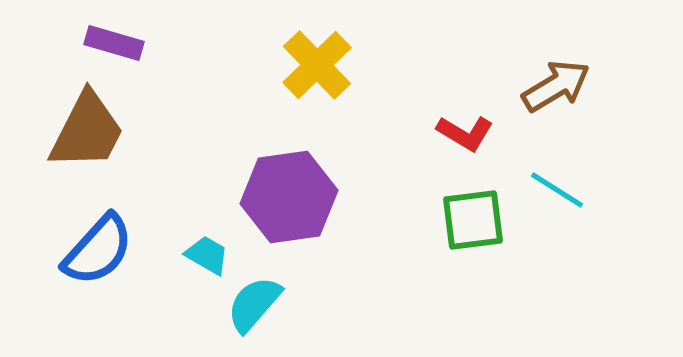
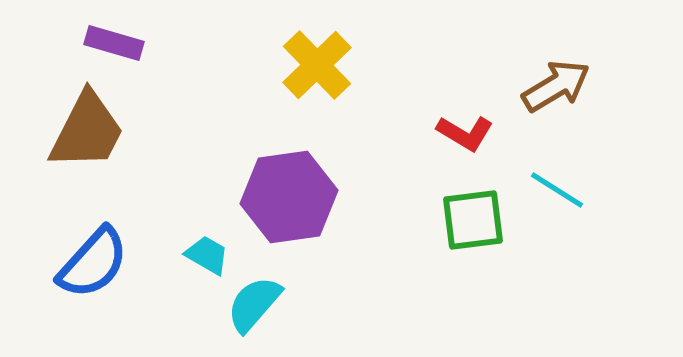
blue semicircle: moved 5 px left, 13 px down
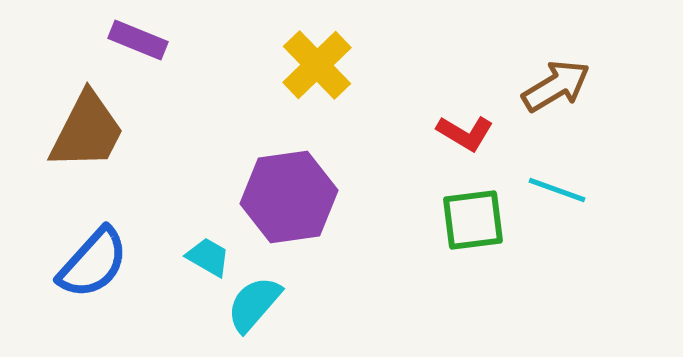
purple rectangle: moved 24 px right, 3 px up; rotated 6 degrees clockwise
cyan line: rotated 12 degrees counterclockwise
cyan trapezoid: moved 1 px right, 2 px down
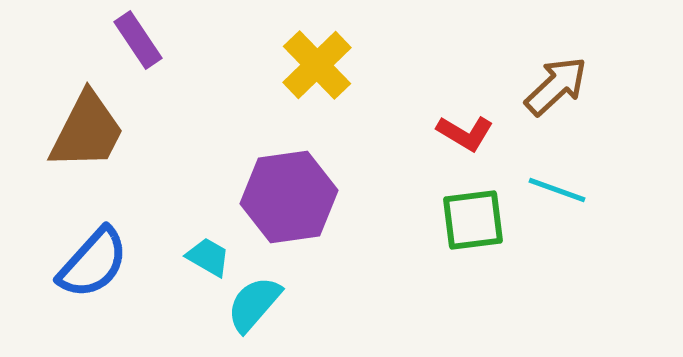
purple rectangle: rotated 34 degrees clockwise
brown arrow: rotated 12 degrees counterclockwise
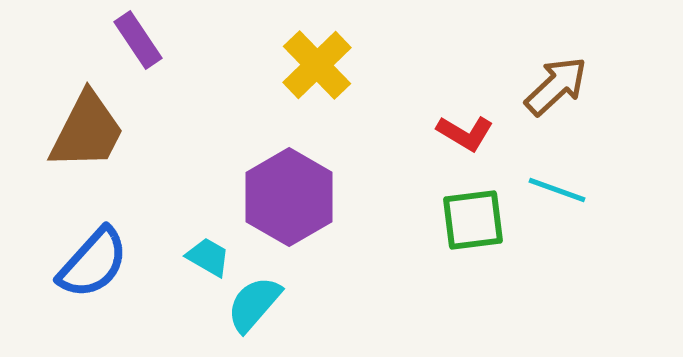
purple hexagon: rotated 22 degrees counterclockwise
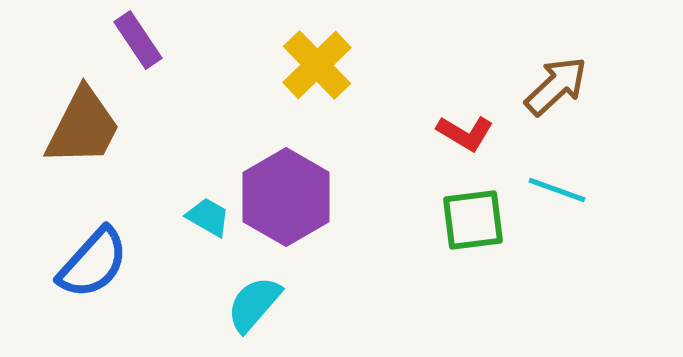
brown trapezoid: moved 4 px left, 4 px up
purple hexagon: moved 3 px left
cyan trapezoid: moved 40 px up
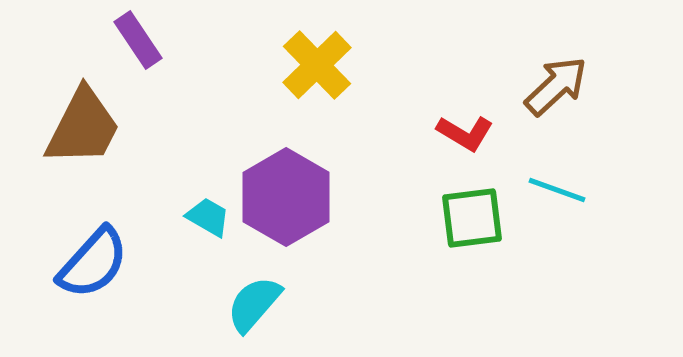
green square: moved 1 px left, 2 px up
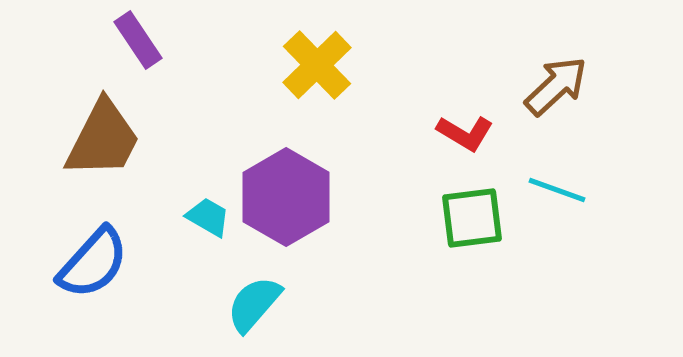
brown trapezoid: moved 20 px right, 12 px down
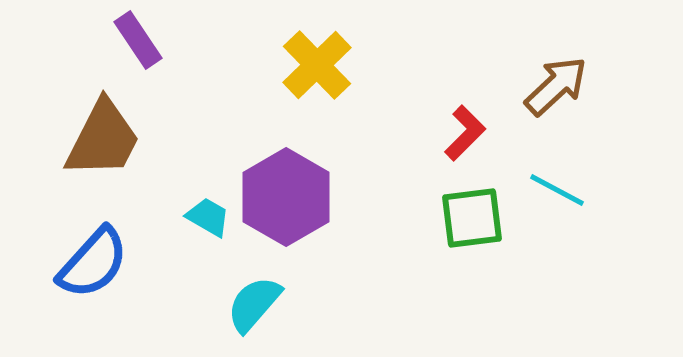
red L-shape: rotated 76 degrees counterclockwise
cyan line: rotated 8 degrees clockwise
